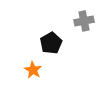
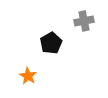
orange star: moved 5 px left, 6 px down
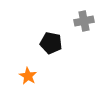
black pentagon: rotated 30 degrees counterclockwise
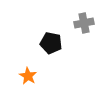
gray cross: moved 2 px down
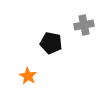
gray cross: moved 2 px down
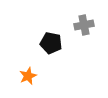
orange star: rotated 18 degrees clockwise
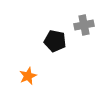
black pentagon: moved 4 px right, 2 px up
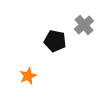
gray cross: rotated 30 degrees counterclockwise
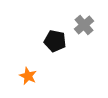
orange star: rotated 24 degrees counterclockwise
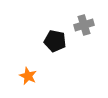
gray cross: rotated 24 degrees clockwise
